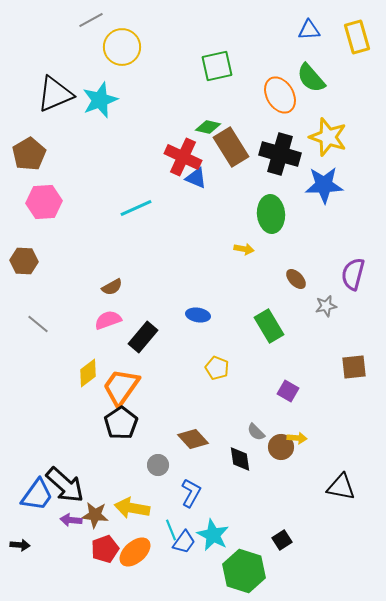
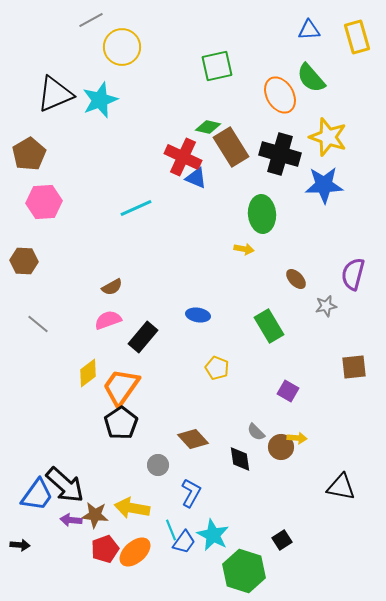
green ellipse at (271, 214): moved 9 px left
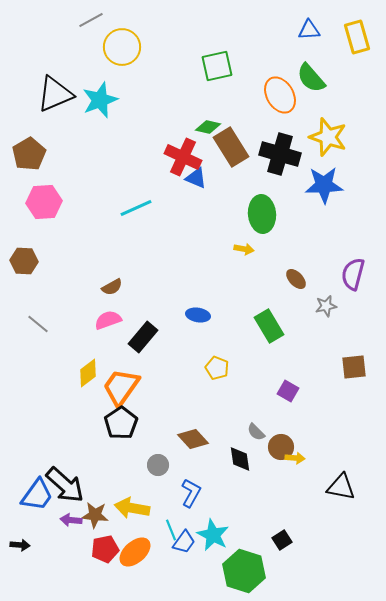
yellow arrow at (297, 438): moved 2 px left, 20 px down
red pentagon at (105, 549): rotated 8 degrees clockwise
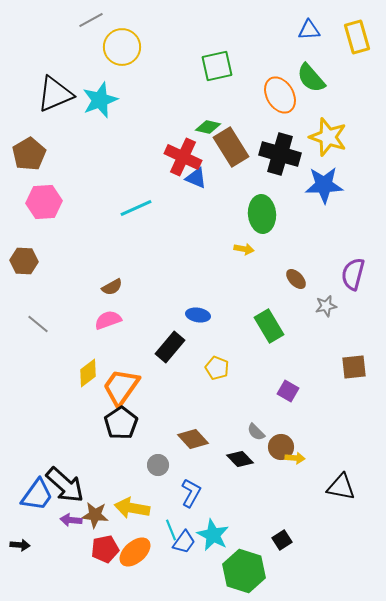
black rectangle at (143, 337): moved 27 px right, 10 px down
black diamond at (240, 459): rotated 36 degrees counterclockwise
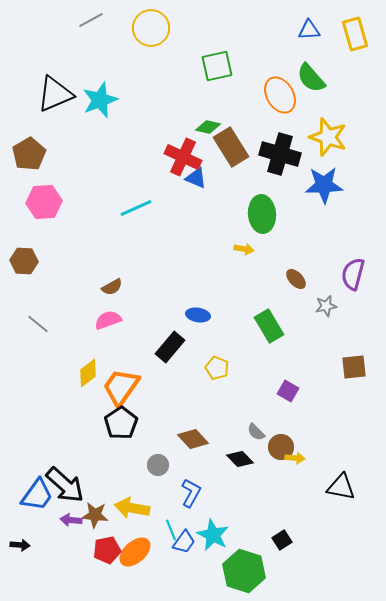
yellow rectangle at (357, 37): moved 2 px left, 3 px up
yellow circle at (122, 47): moved 29 px right, 19 px up
red pentagon at (105, 549): moved 2 px right, 1 px down
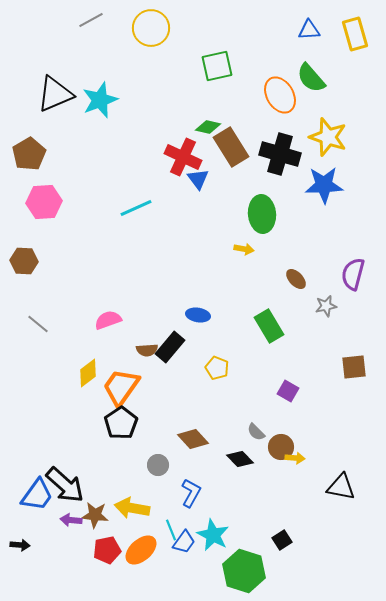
blue triangle at (196, 178): moved 2 px right, 1 px down; rotated 30 degrees clockwise
brown semicircle at (112, 287): moved 35 px right, 63 px down; rotated 25 degrees clockwise
orange ellipse at (135, 552): moved 6 px right, 2 px up
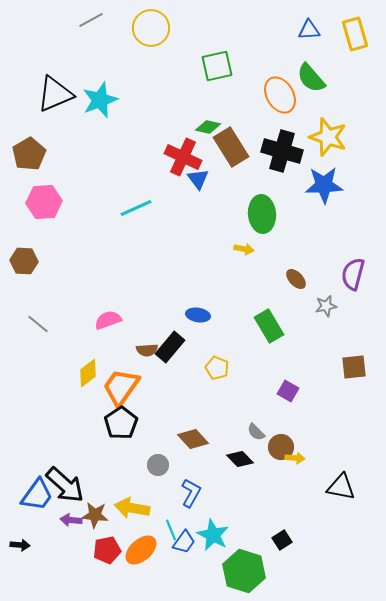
black cross at (280, 154): moved 2 px right, 3 px up
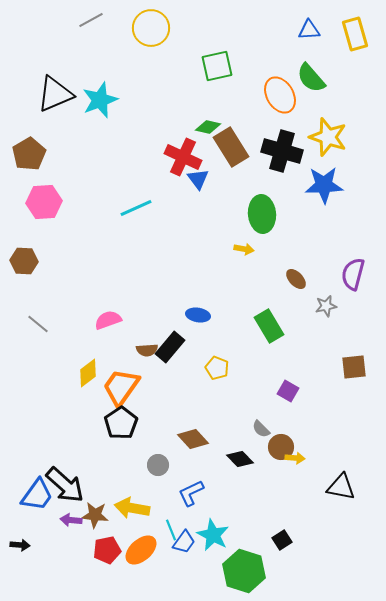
gray semicircle at (256, 432): moved 5 px right, 3 px up
blue L-shape at (191, 493): rotated 144 degrees counterclockwise
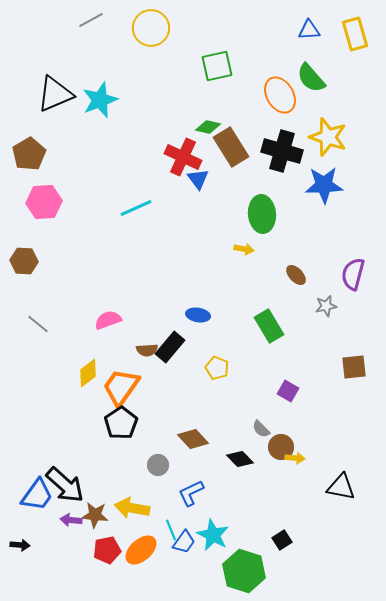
brown ellipse at (296, 279): moved 4 px up
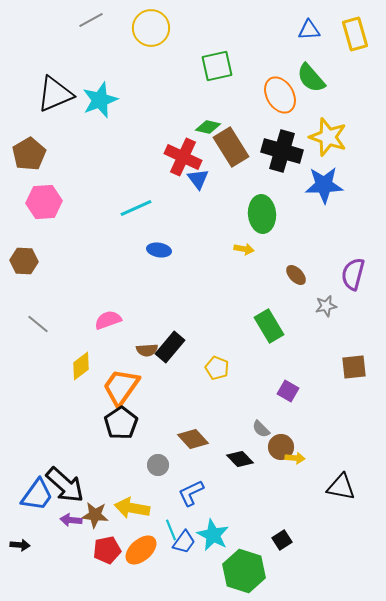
blue ellipse at (198, 315): moved 39 px left, 65 px up
yellow diamond at (88, 373): moved 7 px left, 7 px up
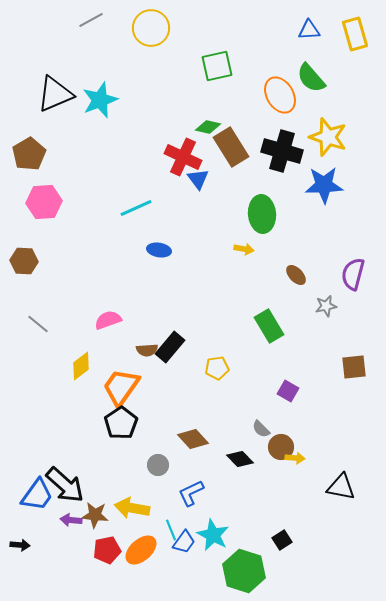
yellow pentagon at (217, 368): rotated 30 degrees counterclockwise
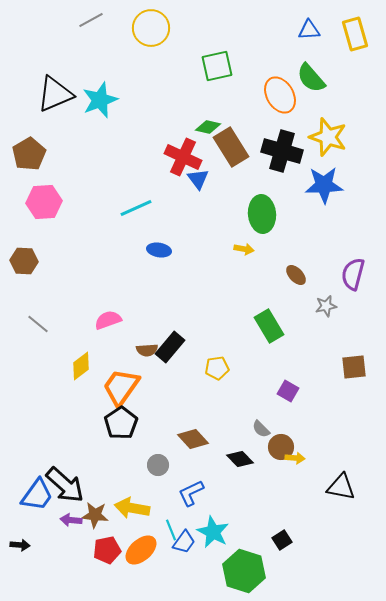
cyan star at (213, 535): moved 3 px up
